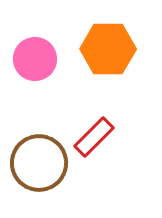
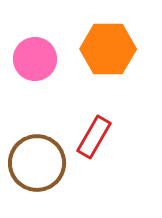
red rectangle: rotated 15 degrees counterclockwise
brown circle: moved 2 px left
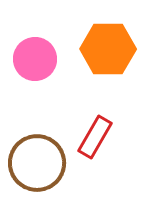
red rectangle: moved 1 px right
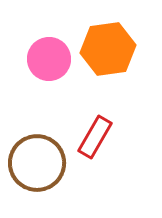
orange hexagon: rotated 8 degrees counterclockwise
pink circle: moved 14 px right
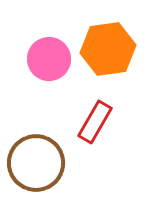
red rectangle: moved 15 px up
brown circle: moved 1 px left
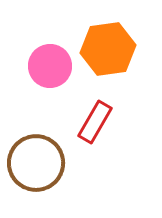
pink circle: moved 1 px right, 7 px down
